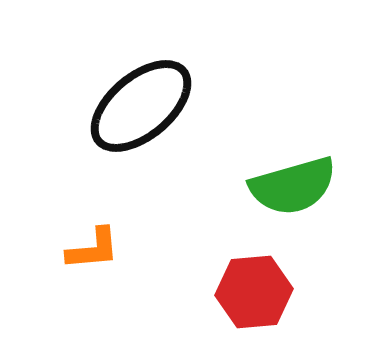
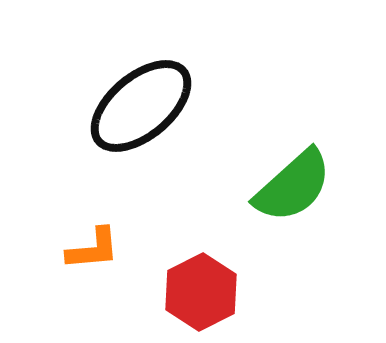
green semicircle: rotated 26 degrees counterclockwise
red hexagon: moved 53 px left; rotated 22 degrees counterclockwise
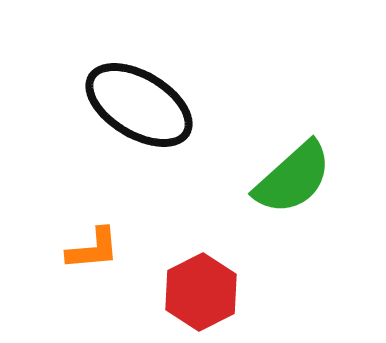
black ellipse: moved 2 px left, 1 px up; rotated 71 degrees clockwise
green semicircle: moved 8 px up
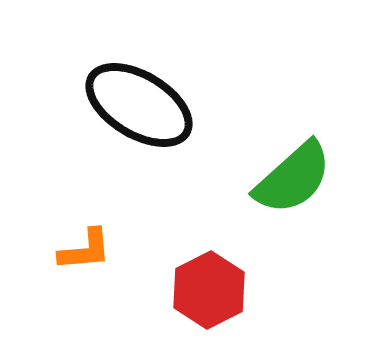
orange L-shape: moved 8 px left, 1 px down
red hexagon: moved 8 px right, 2 px up
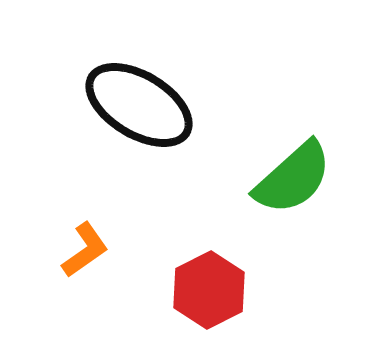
orange L-shape: rotated 30 degrees counterclockwise
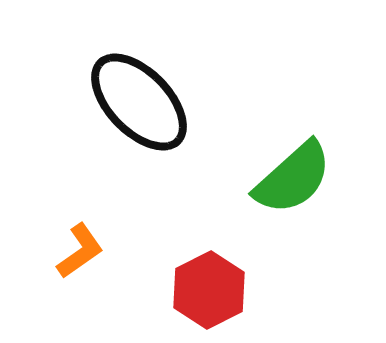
black ellipse: moved 3 px up; rotated 15 degrees clockwise
orange L-shape: moved 5 px left, 1 px down
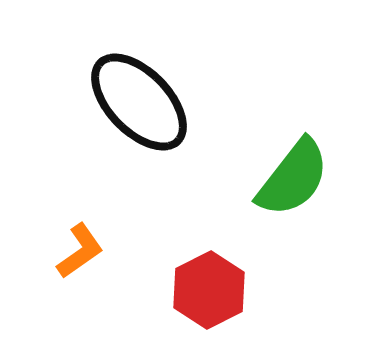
green semicircle: rotated 10 degrees counterclockwise
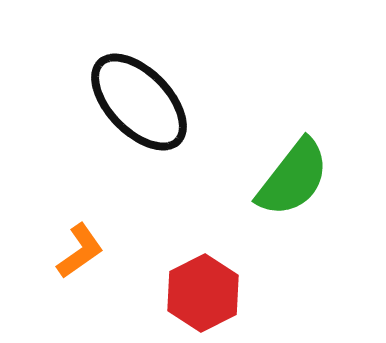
red hexagon: moved 6 px left, 3 px down
